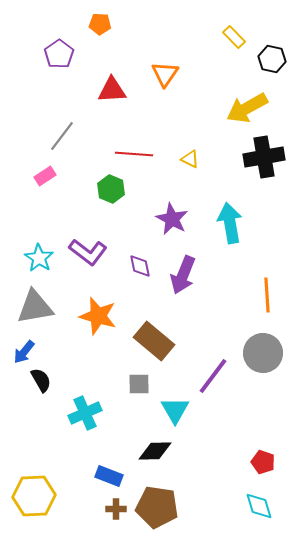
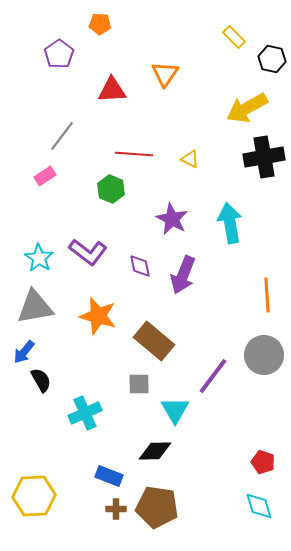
gray circle: moved 1 px right, 2 px down
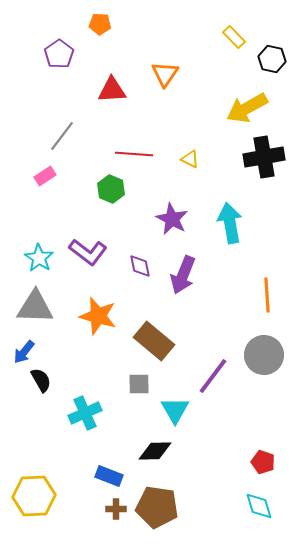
gray triangle: rotated 12 degrees clockwise
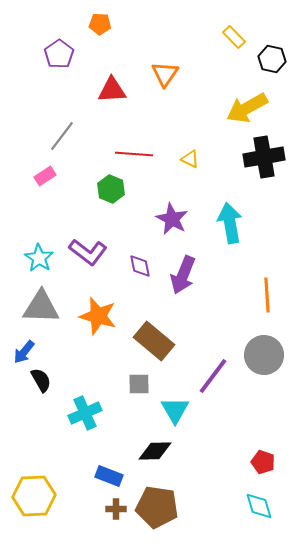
gray triangle: moved 6 px right
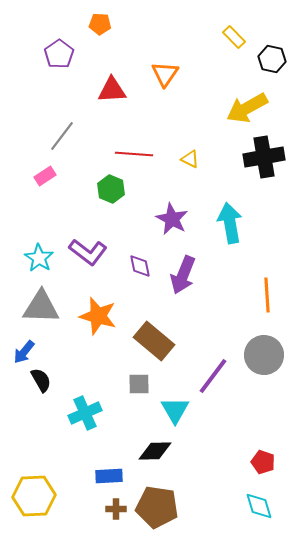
blue rectangle: rotated 24 degrees counterclockwise
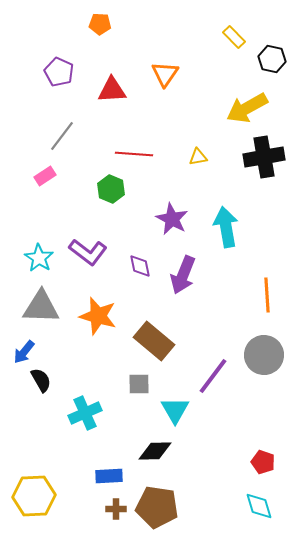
purple pentagon: moved 18 px down; rotated 12 degrees counterclockwise
yellow triangle: moved 8 px right, 2 px up; rotated 36 degrees counterclockwise
cyan arrow: moved 4 px left, 4 px down
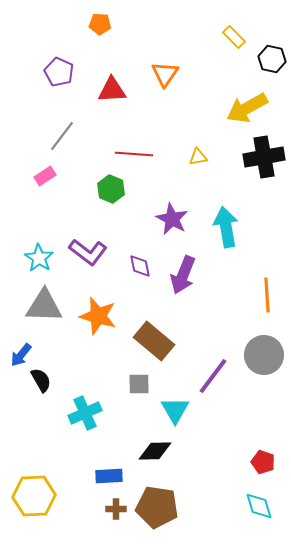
gray triangle: moved 3 px right, 1 px up
blue arrow: moved 3 px left, 3 px down
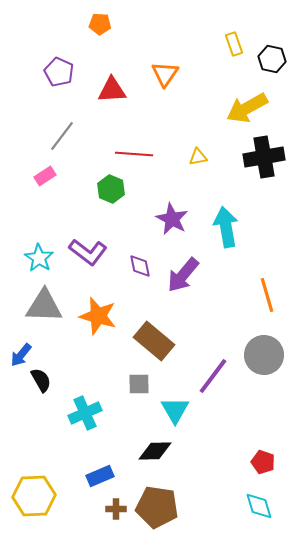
yellow rectangle: moved 7 px down; rotated 25 degrees clockwise
purple arrow: rotated 18 degrees clockwise
orange line: rotated 12 degrees counterclockwise
blue rectangle: moved 9 px left; rotated 20 degrees counterclockwise
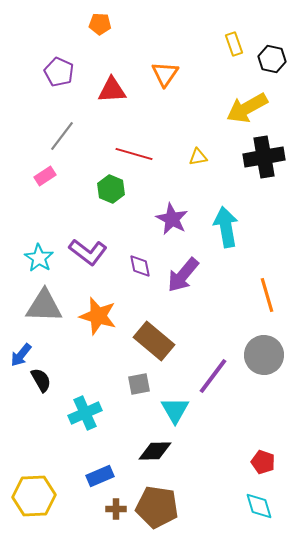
red line: rotated 12 degrees clockwise
gray square: rotated 10 degrees counterclockwise
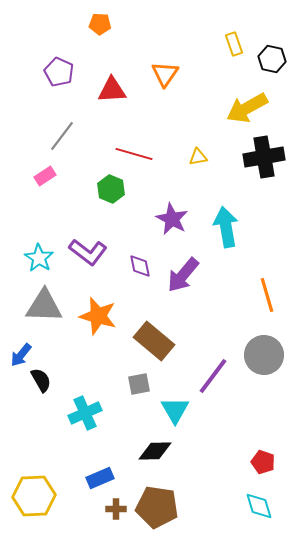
blue rectangle: moved 2 px down
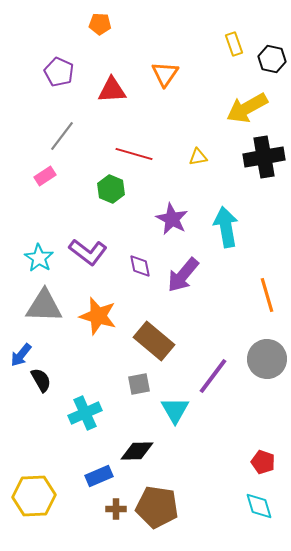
gray circle: moved 3 px right, 4 px down
black diamond: moved 18 px left
blue rectangle: moved 1 px left, 2 px up
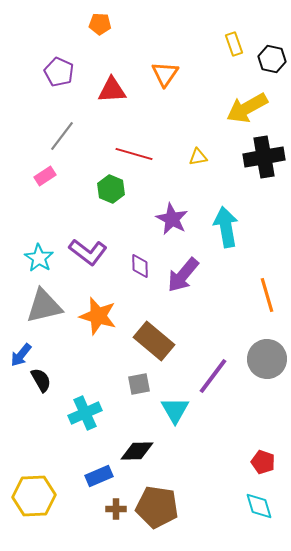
purple diamond: rotated 10 degrees clockwise
gray triangle: rotated 15 degrees counterclockwise
